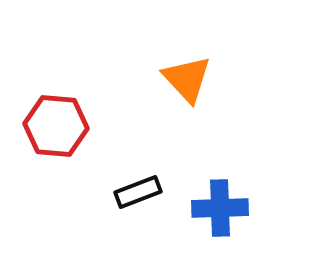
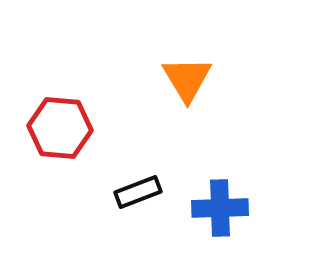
orange triangle: rotated 12 degrees clockwise
red hexagon: moved 4 px right, 2 px down
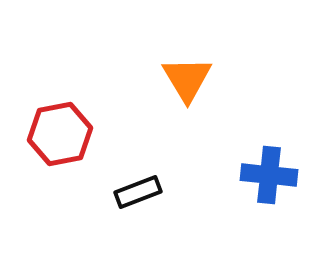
red hexagon: moved 6 px down; rotated 16 degrees counterclockwise
blue cross: moved 49 px right, 33 px up; rotated 8 degrees clockwise
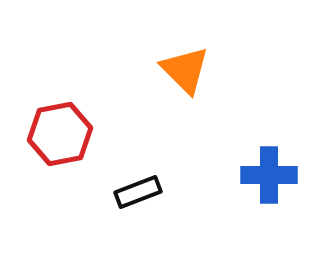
orange triangle: moved 2 px left, 9 px up; rotated 14 degrees counterclockwise
blue cross: rotated 6 degrees counterclockwise
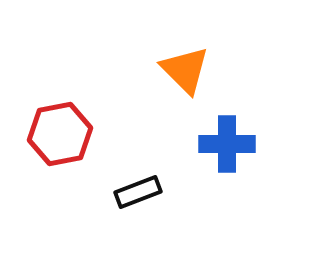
blue cross: moved 42 px left, 31 px up
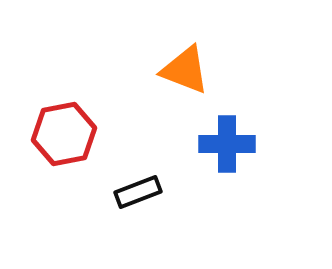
orange triangle: rotated 24 degrees counterclockwise
red hexagon: moved 4 px right
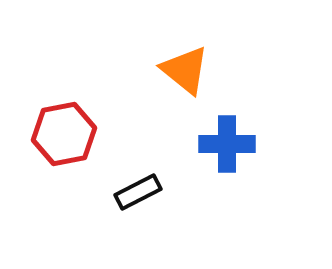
orange triangle: rotated 18 degrees clockwise
black rectangle: rotated 6 degrees counterclockwise
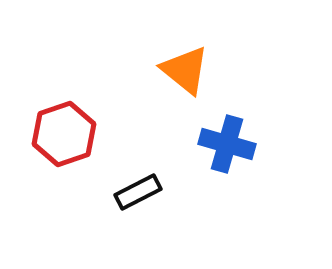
red hexagon: rotated 8 degrees counterclockwise
blue cross: rotated 16 degrees clockwise
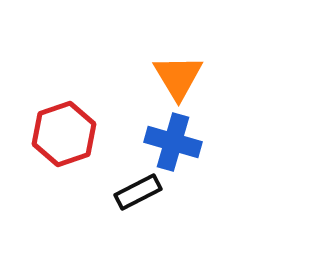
orange triangle: moved 7 px left, 7 px down; rotated 20 degrees clockwise
blue cross: moved 54 px left, 2 px up
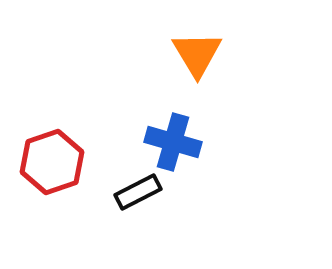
orange triangle: moved 19 px right, 23 px up
red hexagon: moved 12 px left, 28 px down
